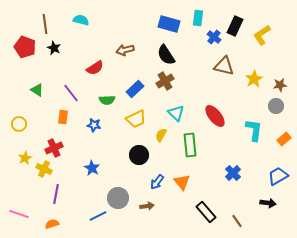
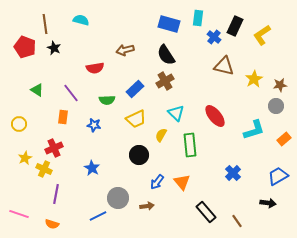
red semicircle at (95, 68): rotated 24 degrees clockwise
cyan L-shape at (254, 130): rotated 65 degrees clockwise
orange semicircle at (52, 224): rotated 144 degrees counterclockwise
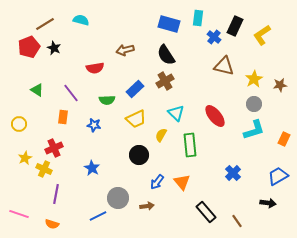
brown line at (45, 24): rotated 66 degrees clockwise
red pentagon at (25, 47): moved 4 px right; rotated 30 degrees clockwise
gray circle at (276, 106): moved 22 px left, 2 px up
orange rectangle at (284, 139): rotated 24 degrees counterclockwise
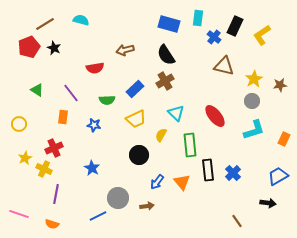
gray circle at (254, 104): moved 2 px left, 3 px up
black rectangle at (206, 212): moved 2 px right, 42 px up; rotated 35 degrees clockwise
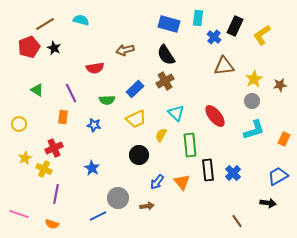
brown triangle at (224, 66): rotated 20 degrees counterclockwise
purple line at (71, 93): rotated 12 degrees clockwise
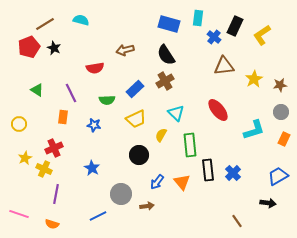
gray circle at (252, 101): moved 29 px right, 11 px down
red ellipse at (215, 116): moved 3 px right, 6 px up
gray circle at (118, 198): moved 3 px right, 4 px up
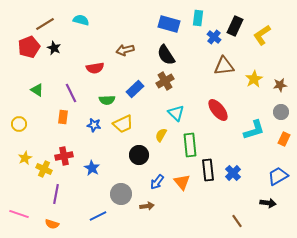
yellow trapezoid at (136, 119): moved 13 px left, 5 px down
red cross at (54, 148): moved 10 px right, 8 px down; rotated 12 degrees clockwise
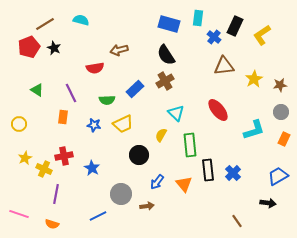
brown arrow at (125, 50): moved 6 px left
orange triangle at (182, 182): moved 2 px right, 2 px down
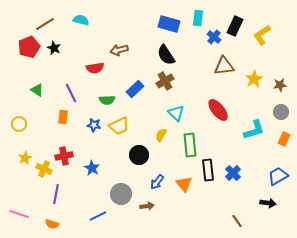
yellow trapezoid at (123, 124): moved 4 px left, 2 px down
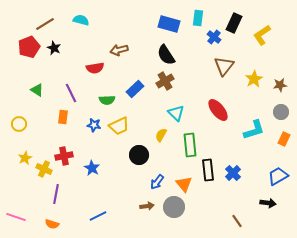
black rectangle at (235, 26): moved 1 px left, 3 px up
brown triangle at (224, 66): rotated 45 degrees counterclockwise
gray circle at (121, 194): moved 53 px right, 13 px down
pink line at (19, 214): moved 3 px left, 3 px down
